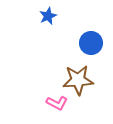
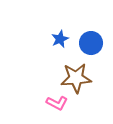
blue star: moved 12 px right, 23 px down
brown star: moved 2 px left, 2 px up
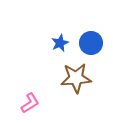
blue star: moved 4 px down
pink L-shape: moved 27 px left; rotated 60 degrees counterclockwise
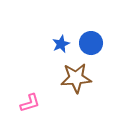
blue star: moved 1 px right, 1 px down
pink L-shape: rotated 15 degrees clockwise
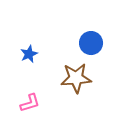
blue star: moved 32 px left, 10 px down
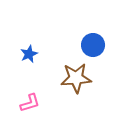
blue circle: moved 2 px right, 2 px down
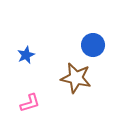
blue star: moved 3 px left, 1 px down
brown star: rotated 16 degrees clockwise
